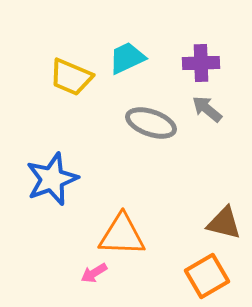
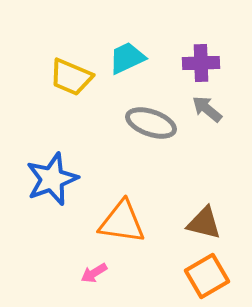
brown triangle: moved 20 px left
orange triangle: moved 13 px up; rotated 6 degrees clockwise
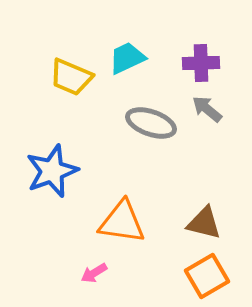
blue star: moved 8 px up
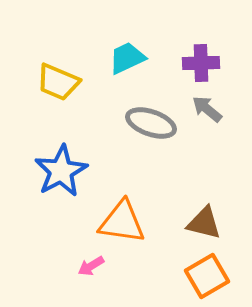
yellow trapezoid: moved 13 px left, 5 px down
blue star: moved 9 px right; rotated 8 degrees counterclockwise
pink arrow: moved 3 px left, 7 px up
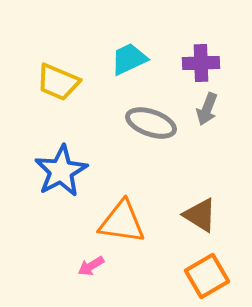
cyan trapezoid: moved 2 px right, 1 px down
gray arrow: rotated 108 degrees counterclockwise
brown triangle: moved 4 px left, 8 px up; rotated 18 degrees clockwise
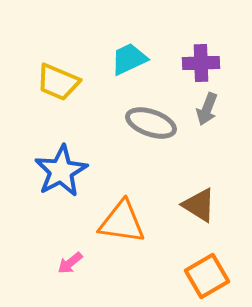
brown triangle: moved 1 px left, 10 px up
pink arrow: moved 21 px left, 3 px up; rotated 8 degrees counterclockwise
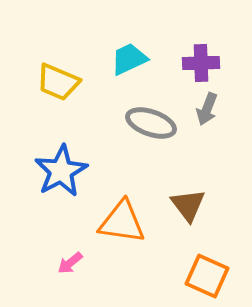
brown triangle: moved 11 px left; rotated 21 degrees clockwise
orange square: rotated 36 degrees counterclockwise
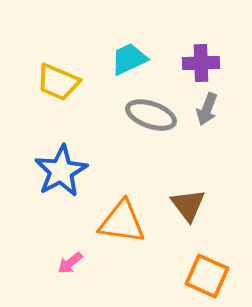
gray ellipse: moved 8 px up
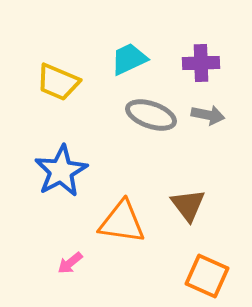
gray arrow: moved 1 px right, 6 px down; rotated 100 degrees counterclockwise
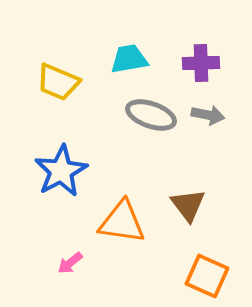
cyan trapezoid: rotated 15 degrees clockwise
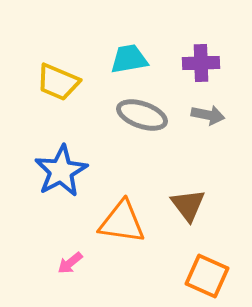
gray ellipse: moved 9 px left
